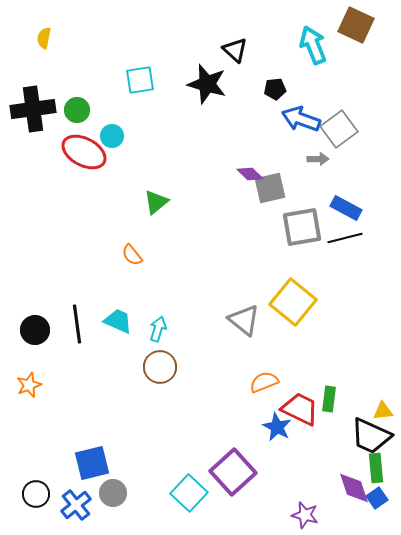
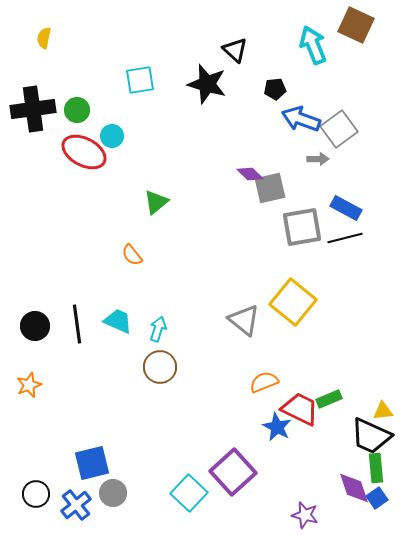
black circle at (35, 330): moved 4 px up
green rectangle at (329, 399): rotated 60 degrees clockwise
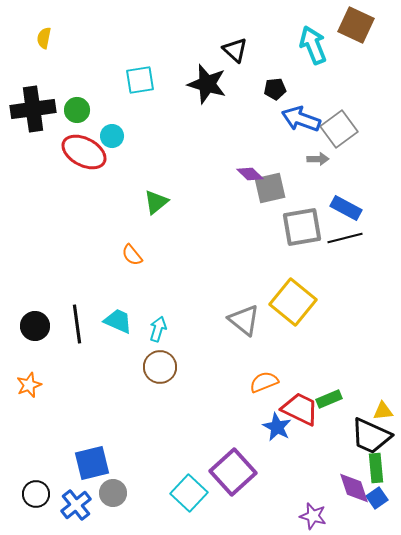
purple star at (305, 515): moved 8 px right, 1 px down
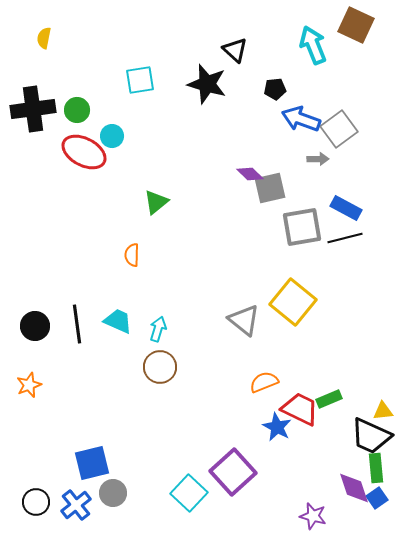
orange semicircle at (132, 255): rotated 40 degrees clockwise
black circle at (36, 494): moved 8 px down
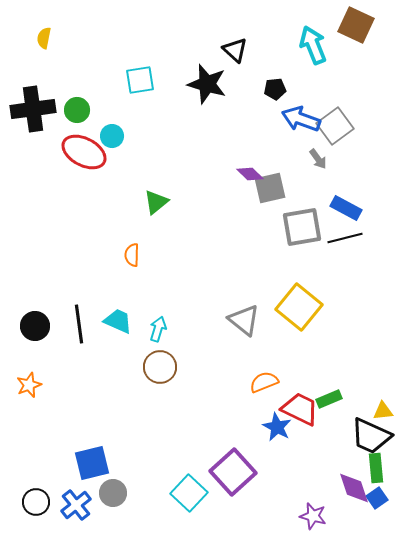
gray square at (339, 129): moved 4 px left, 3 px up
gray arrow at (318, 159): rotated 55 degrees clockwise
yellow square at (293, 302): moved 6 px right, 5 px down
black line at (77, 324): moved 2 px right
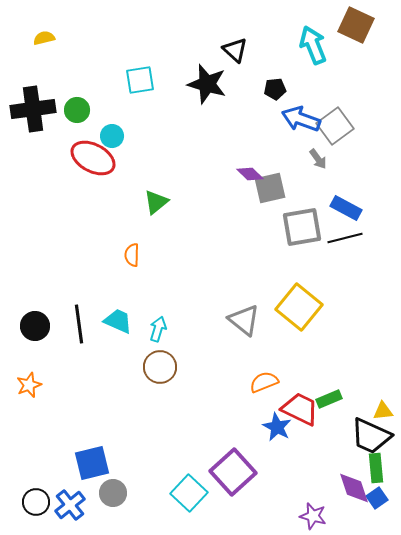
yellow semicircle at (44, 38): rotated 65 degrees clockwise
red ellipse at (84, 152): moved 9 px right, 6 px down
blue cross at (76, 505): moved 6 px left
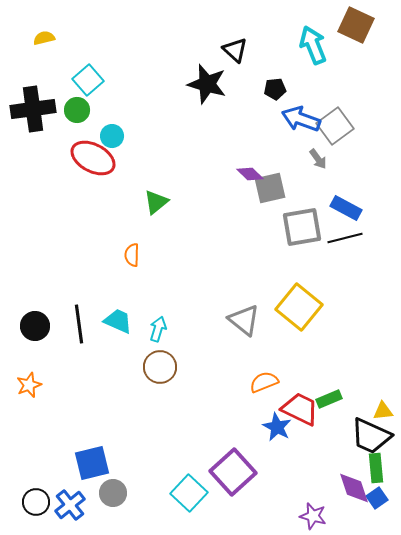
cyan square at (140, 80): moved 52 px left; rotated 32 degrees counterclockwise
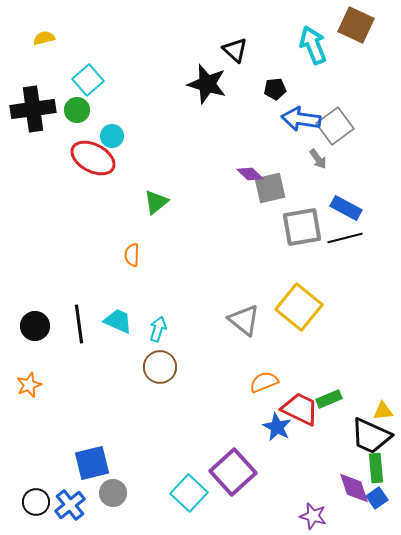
blue arrow at (301, 119): rotated 12 degrees counterclockwise
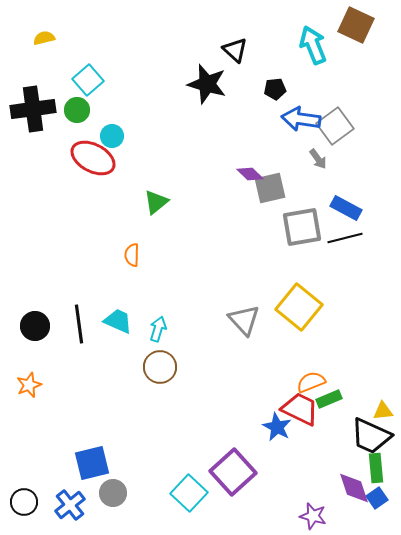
gray triangle at (244, 320): rotated 8 degrees clockwise
orange semicircle at (264, 382): moved 47 px right
black circle at (36, 502): moved 12 px left
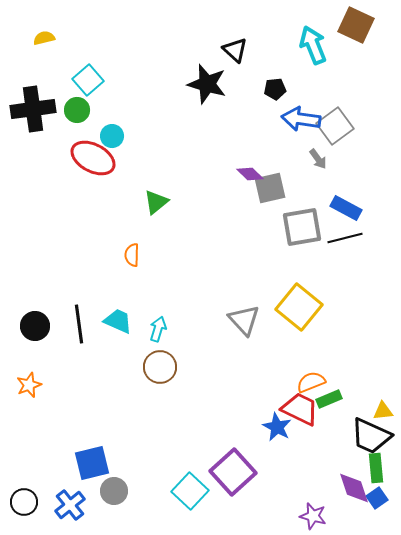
gray circle at (113, 493): moved 1 px right, 2 px up
cyan square at (189, 493): moved 1 px right, 2 px up
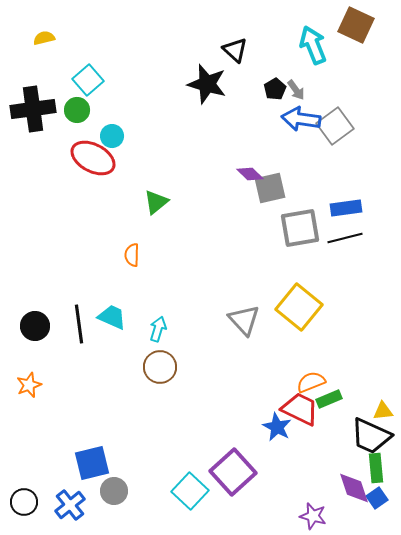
black pentagon at (275, 89): rotated 25 degrees counterclockwise
gray arrow at (318, 159): moved 22 px left, 69 px up
blue rectangle at (346, 208): rotated 36 degrees counterclockwise
gray square at (302, 227): moved 2 px left, 1 px down
cyan trapezoid at (118, 321): moved 6 px left, 4 px up
